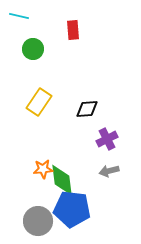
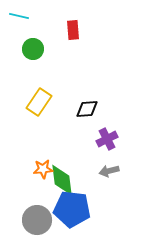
gray circle: moved 1 px left, 1 px up
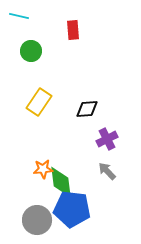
green circle: moved 2 px left, 2 px down
gray arrow: moved 2 px left; rotated 60 degrees clockwise
green diamond: moved 1 px left, 2 px down
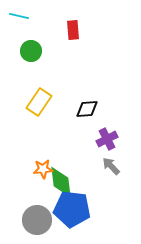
gray arrow: moved 4 px right, 5 px up
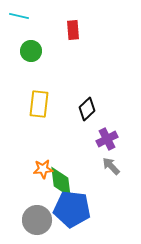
yellow rectangle: moved 2 px down; rotated 28 degrees counterclockwise
black diamond: rotated 40 degrees counterclockwise
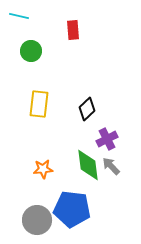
green diamond: moved 27 px right, 17 px up
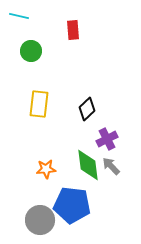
orange star: moved 3 px right
blue pentagon: moved 4 px up
gray circle: moved 3 px right
